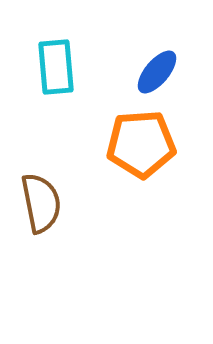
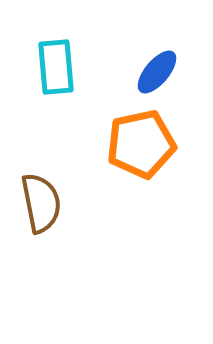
orange pentagon: rotated 8 degrees counterclockwise
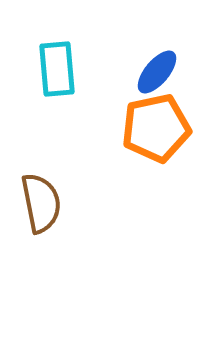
cyan rectangle: moved 1 px right, 2 px down
orange pentagon: moved 15 px right, 16 px up
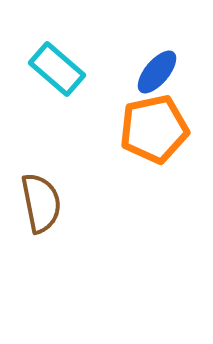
cyan rectangle: rotated 44 degrees counterclockwise
orange pentagon: moved 2 px left, 1 px down
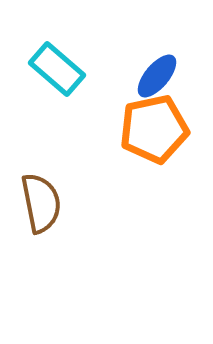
blue ellipse: moved 4 px down
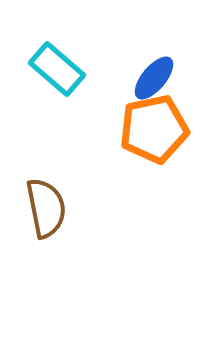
blue ellipse: moved 3 px left, 2 px down
brown semicircle: moved 5 px right, 5 px down
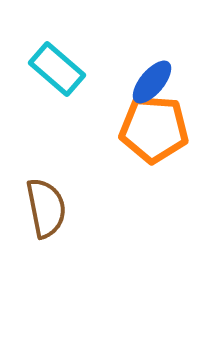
blue ellipse: moved 2 px left, 4 px down
orange pentagon: rotated 16 degrees clockwise
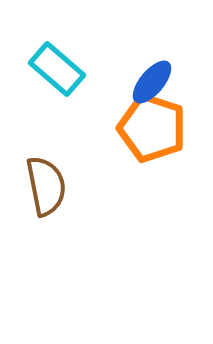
orange pentagon: moved 2 px left, 1 px up; rotated 14 degrees clockwise
brown semicircle: moved 22 px up
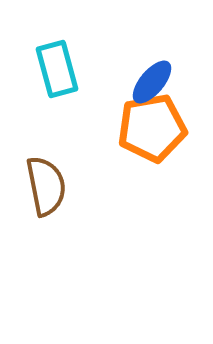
cyan rectangle: rotated 34 degrees clockwise
orange pentagon: rotated 28 degrees counterclockwise
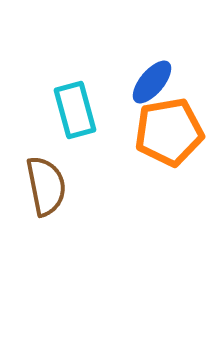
cyan rectangle: moved 18 px right, 41 px down
orange pentagon: moved 17 px right, 4 px down
